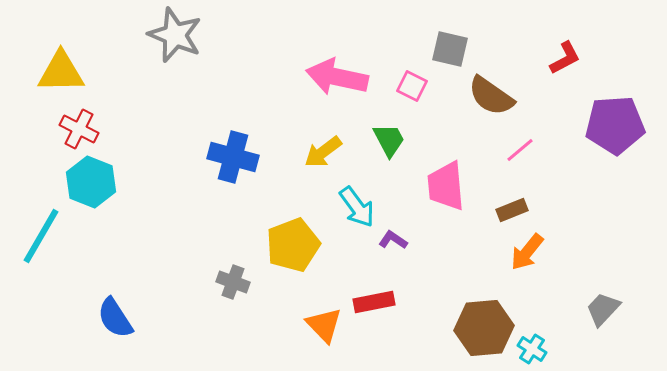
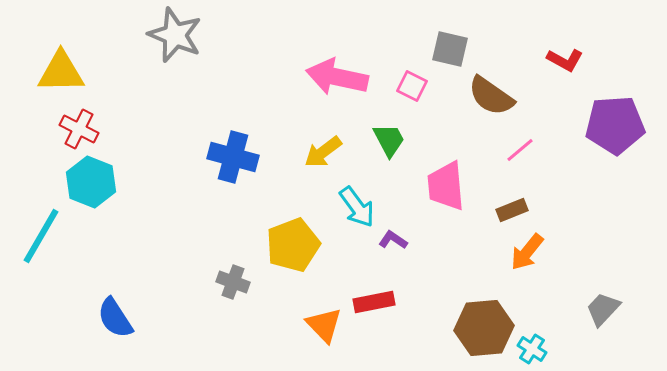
red L-shape: moved 2 px down; rotated 57 degrees clockwise
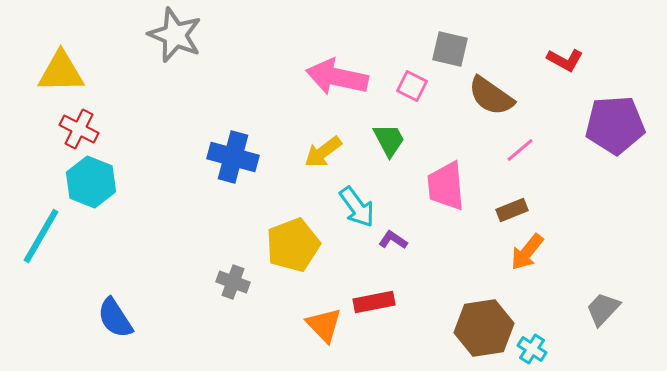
brown hexagon: rotated 4 degrees counterclockwise
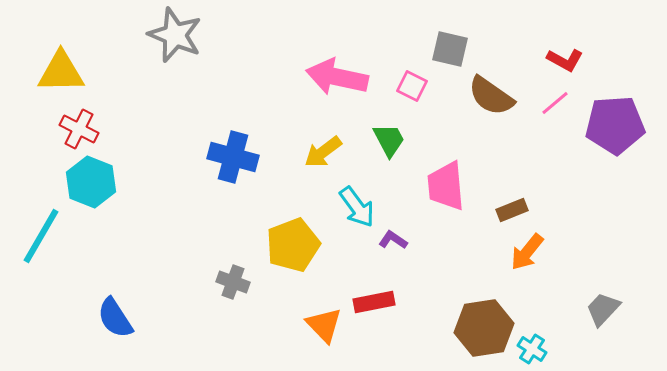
pink line: moved 35 px right, 47 px up
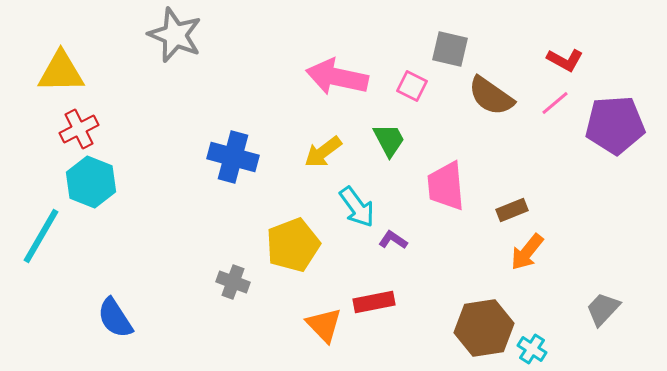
red cross: rotated 36 degrees clockwise
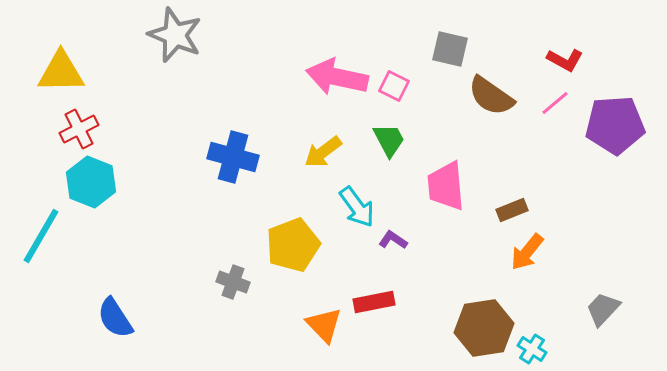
pink square: moved 18 px left
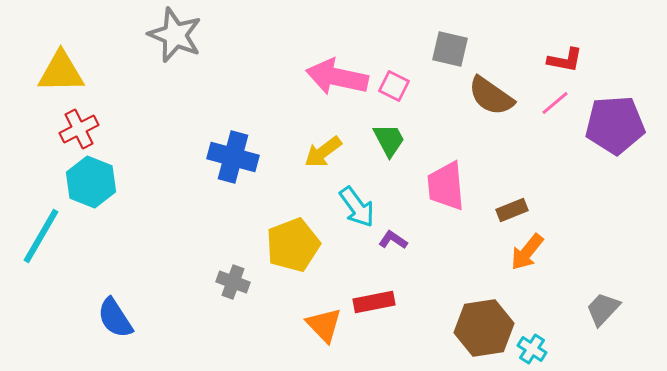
red L-shape: rotated 18 degrees counterclockwise
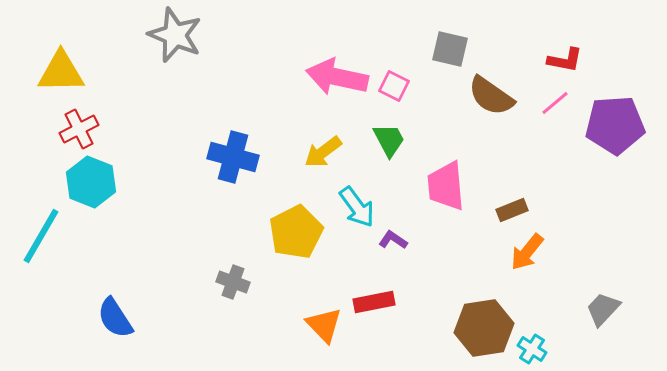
yellow pentagon: moved 3 px right, 13 px up; rotated 6 degrees counterclockwise
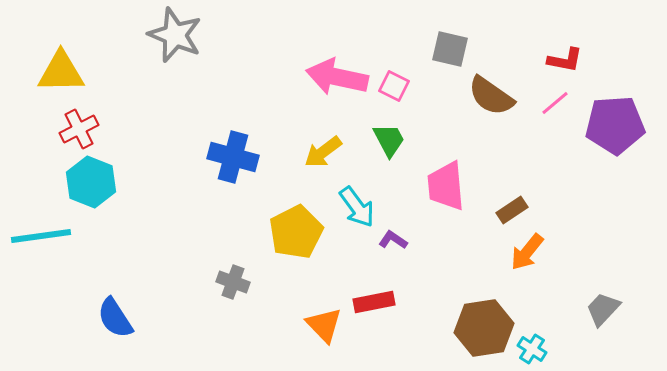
brown rectangle: rotated 12 degrees counterclockwise
cyan line: rotated 52 degrees clockwise
